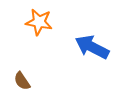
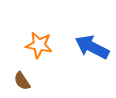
orange star: moved 23 px down
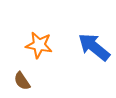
blue arrow: moved 2 px right; rotated 12 degrees clockwise
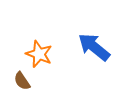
orange star: moved 9 px down; rotated 12 degrees clockwise
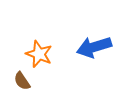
blue arrow: rotated 56 degrees counterclockwise
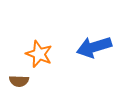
brown semicircle: moved 3 px left; rotated 54 degrees counterclockwise
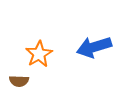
orange star: rotated 20 degrees clockwise
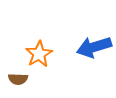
brown semicircle: moved 1 px left, 2 px up
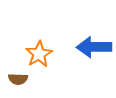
blue arrow: rotated 16 degrees clockwise
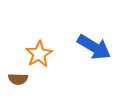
blue arrow: rotated 148 degrees counterclockwise
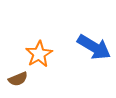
brown semicircle: rotated 24 degrees counterclockwise
